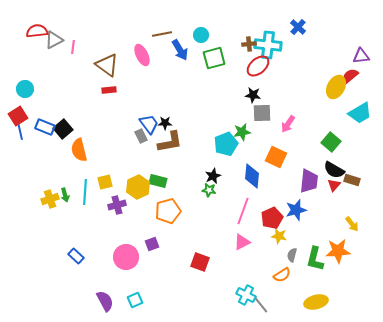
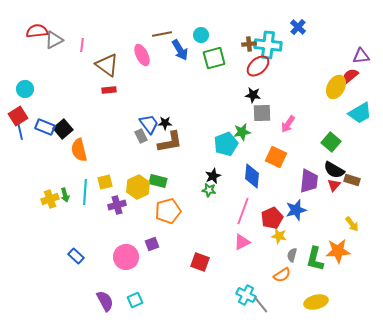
pink line at (73, 47): moved 9 px right, 2 px up
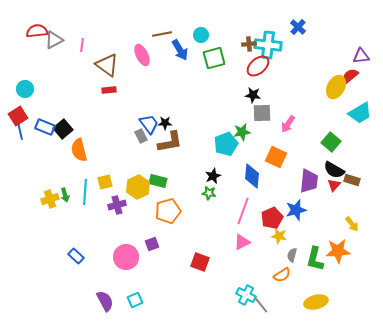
green star at (209, 190): moved 3 px down
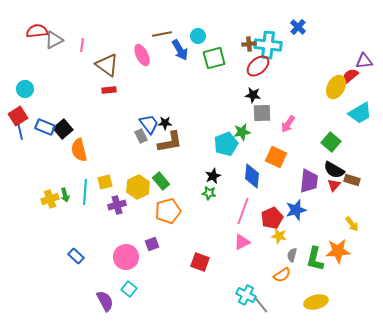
cyan circle at (201, 35): moved 3 px left, 1 px down
purple triangle at (361, 56): moved 3 px right, 5 px down
green rectangle at (158, 181): moved 3 px right; rotated 36 degrees clockwise
cyan square at (135, 300): moved 6 px left, 11 px up; rotated 28 degrees counterclockwise
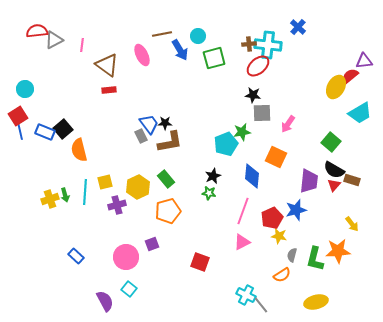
blue rectangle at (45, 127): moved 5 px down
green rectangle at (161, 181): moved 5 px right, 2 px up
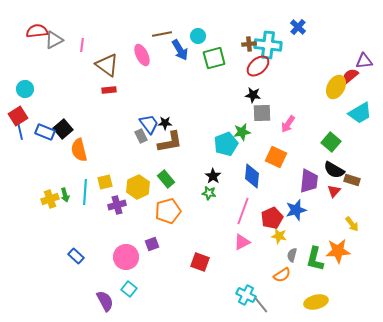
black star at (213, 176): rotated 14 degrees counterclockwise
red triangle at (334, 185): moved 6 px down
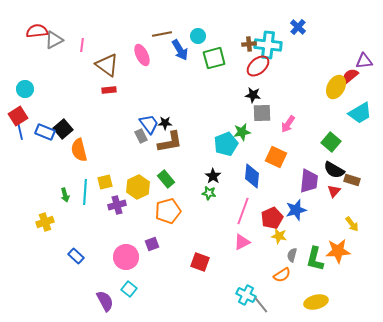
yellow cross at (50, 199): moved 5 px left, 23 px down
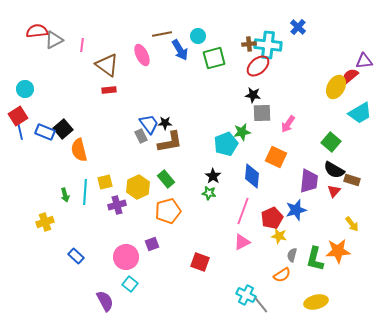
cyan square at (129, 289): moved 1 px right, 5 px up
